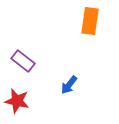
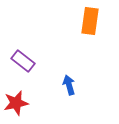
blue arrow: rotated 126 degrees clockwise
red star: moved 1 px left, 2 px down; rotated 25 degrees counterclockwise
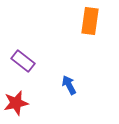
blue arrow: rotated 12 degrees counterclockwise
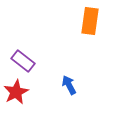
red star: moved 11 px up; rotated 15 degrees counterclockwise
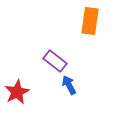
purple rectangle: moved 32 px right
red star: moved 1 px right
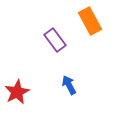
orange rectangle: rotated 36 degrees counterclockwise
purple rectangle: moved 21 px up; rotated 15 degrees clockwise
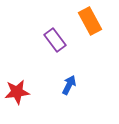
blue arrow: rotated 54 degrees clockwise
red star: rotated 20 degrees clockwise
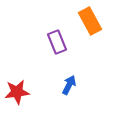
purple rectangle: moved 2 px right, 2 px down; rotated 15 degrees clockwise
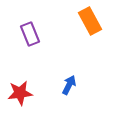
purple rectangle: moved 27 px left, 8 px up
red star: moved 3 px right, 1 px down
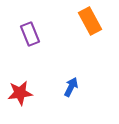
blue arrow: moved 2 px right, 2 px down
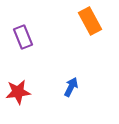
purple rectangle: moved 7 px left, 3 px down
red star: moved 2 px left, 1 px up
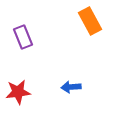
blue arrow: rotated 120 degrees counterclockwise
